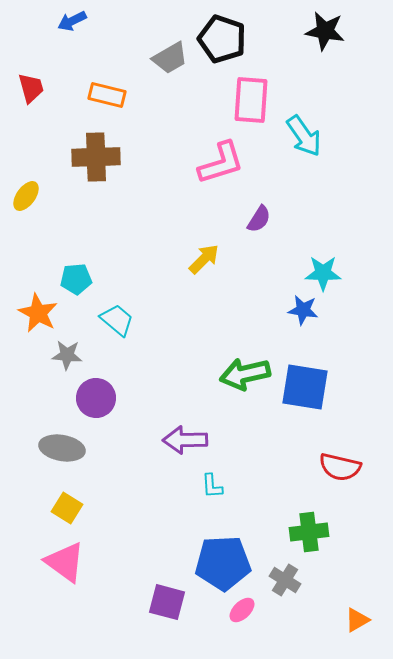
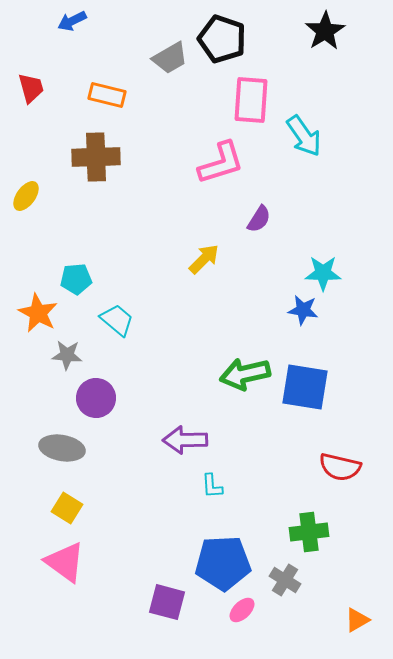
black star: rotated 30 degrees clockwise
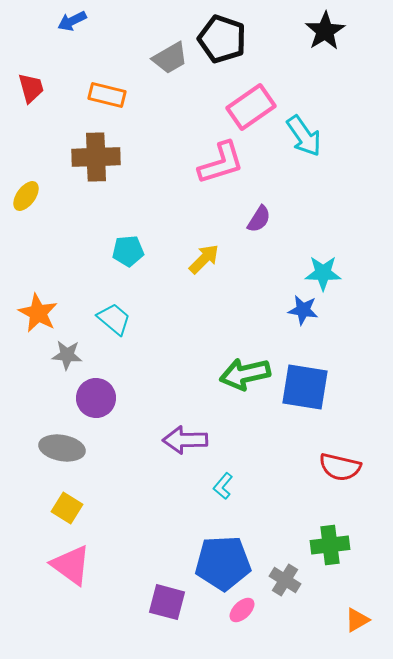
pink rectangle: moved 7 px down; rotated 51 degrees clockwise
cyan pentagon: moved 52 px right, 28 px up
cyan trapezoid: moved 3 px left, 1 px up
cyan L-shape: moved 11 px right; rotated 44 degrees clockwise
green cross: moved 21 px right, 13 px down
pink triangle: moved 6 px right, 3 px down
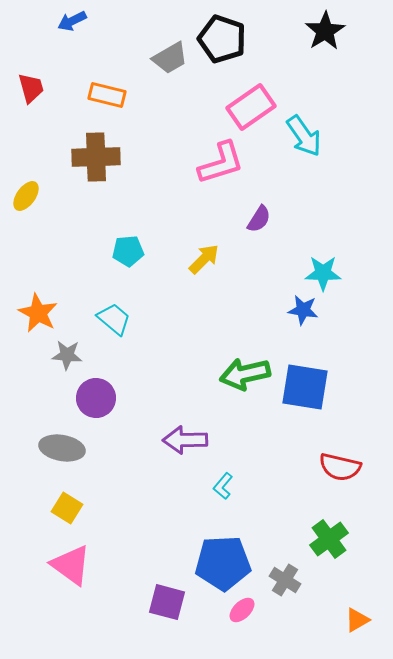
green cross: moved 1 px left, 6 px up; rotated 30 degrees counterclockwise
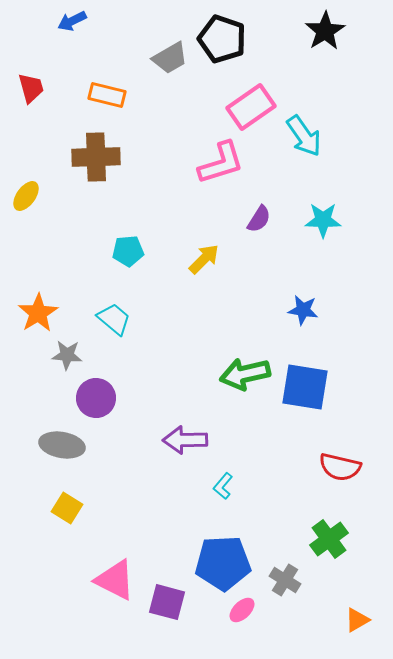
cyan star: moved 53 px up
orange star: rotated 12 degrees clockwise
gray ellipse: moved 3 px up
pink triangle: moved 44 px right, 15 px down; rotated 9 degrees counterclockwise
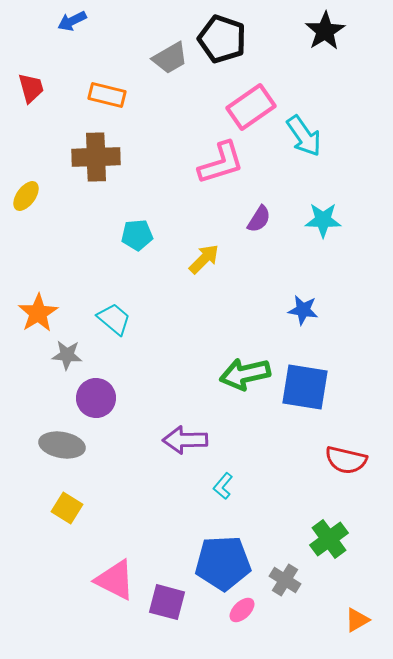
cyan pentagon: moved 9 px right, 16 px up
red semicircle: moved 6 px right, 7 px up
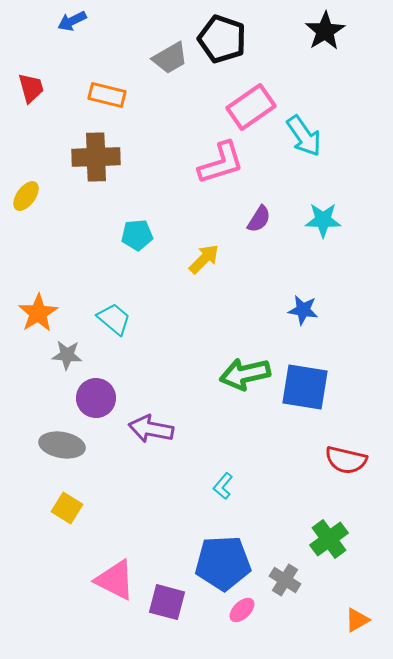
purple arrow: moved 34 px left, 11 px up; rotated 12 degrees clockwise
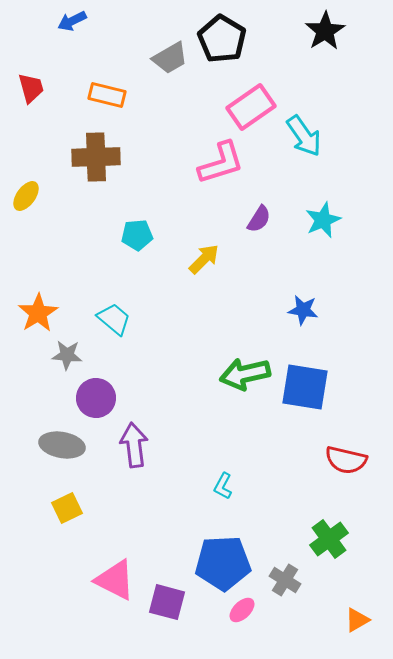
black pentagon: rotated 12 degrees clockwise
cyan star: rotated 24 degrees counterclockwise
purple arrow: moved 17 px left, 16 px down; rotated 72 degrees clockwise
cyan L-shape: rotated 12 degrees counterclockwise
yellow square: rotated 32 degrees clockwise
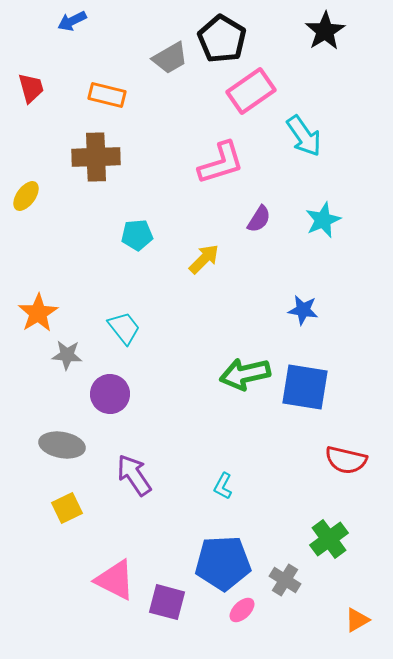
pink rectangle: moved 16 px up
cyan trapezoid: moved 10 px right, 9 px down; rotated 12 degrees clockwise
purple circle: moved 14 px right, 4 px up
purple arrow: moved 30 px down; rotated 27 degrees counterclockwise
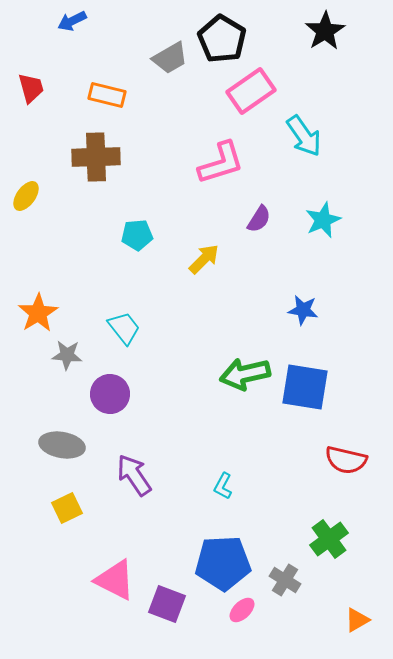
purple square: moved 2 px down; rotated 6 degrees clockwise
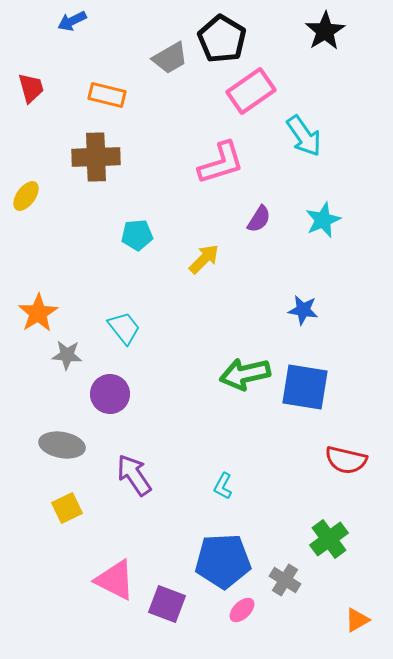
blue pentagon: moved 2 px up
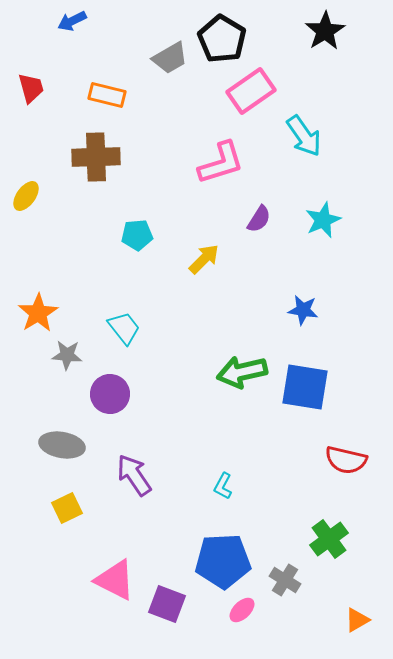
green arrow: moved 3 px left, 2 px up
